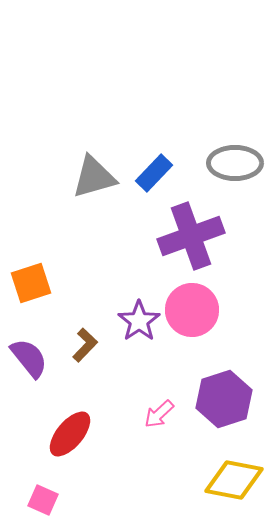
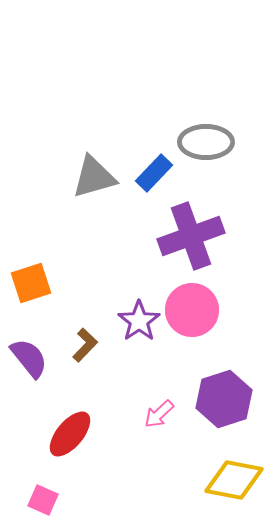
gray ellipse: moved 29 px left, 21 px up
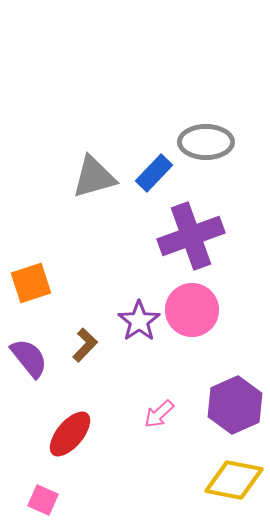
purple hexagon: moved 11 px right, 6 px down; rotated 6 degrees counterclockwise
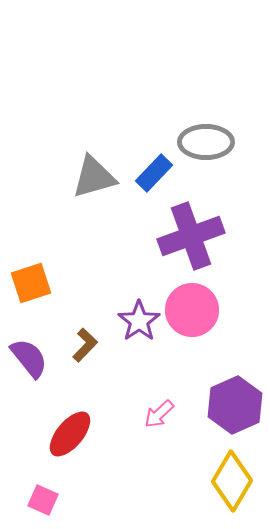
yellow diamond: moved 2 px left, 1 px down; rotated 70 degrees counterclockwise
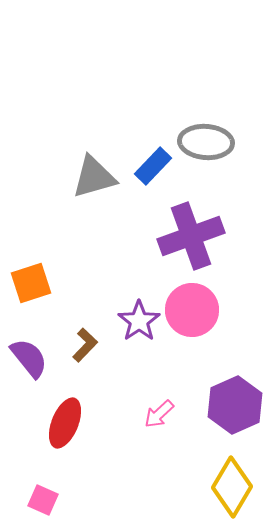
gray ellipse: rotated 4 degrees clockwise
blue rectangle: moved 1 px left, 7 px up
red ellipse: moved 5 px left, 11 px up; rotated 18 degrees counterclockwise
yellow diamond: moved 6 px down
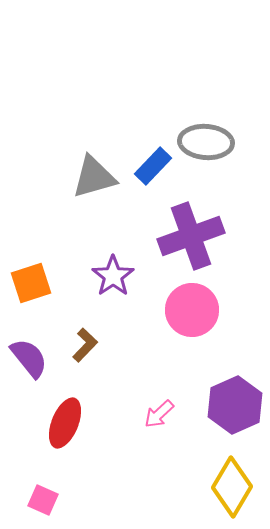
purple star: moved 26 px left, 45 px up
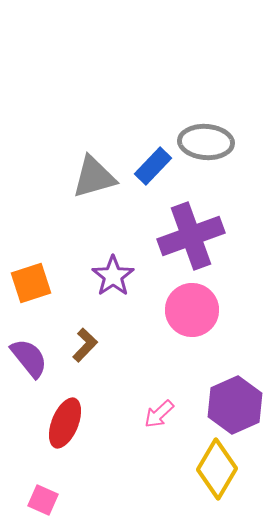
yellow diamond: moved 15 px left, 18 px up
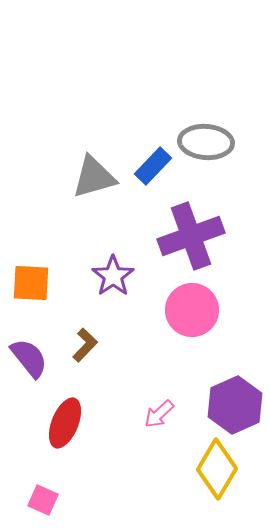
orange square: rotated 21 degrees clockwise
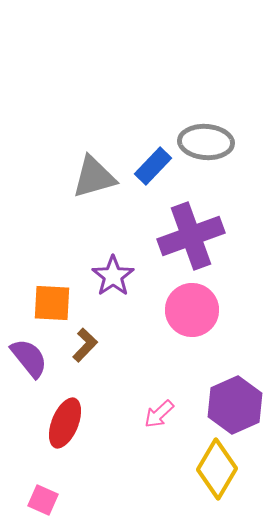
orange square: moved 21 px right, 20 px down
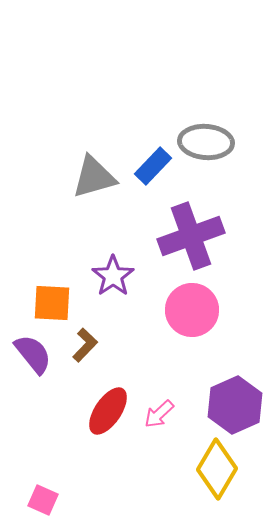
purple semicircle: moved 4 px right, 4 px up
red ellipse: moved 43 px right, 12 px up; rotated 12 degrees clockwise
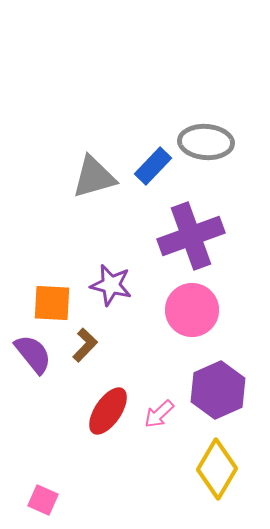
purple star: moved 2 px left, 9 px down; rotated 24 degrees counterclockwise
purple hexagon: moved 17 px left, 15 px up
